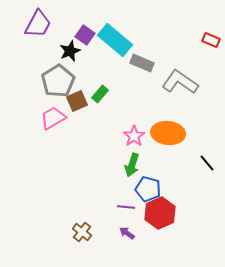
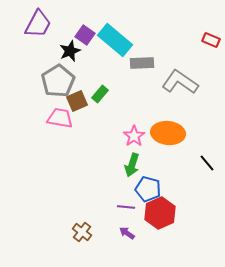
gray rectangle: rotated 25 degrees counterclockwise
pink trapezoid: moved 7 px right; rotated 40 degrees clockwise
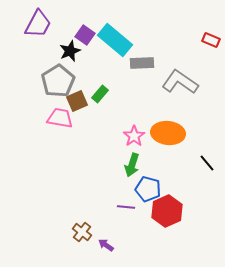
red hexagon: moved 7 px right, 2 px up
purple arrow: moved 21 px left, 12 px down
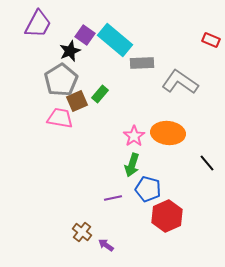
gray pentagon: moved 3 px right, 1 px up
purple line: moved 13 px left, 9 px up; rotated 18 degrees counterclockwise
red hexagon: moved 5 px down
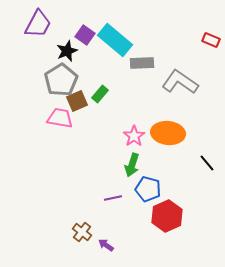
black star: moved 3 px left
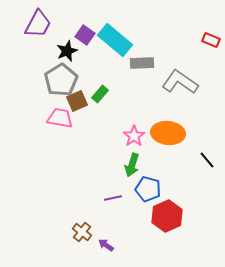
black line: moved 3 px up
